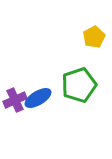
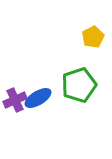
yellow pentagon: moved 1 px left
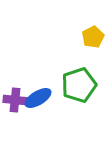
purple cross: rotated 30 degrees clockwise
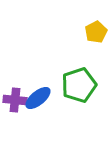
yellow pentagon: moved 3 px right, 5 px up
blue ellipse: rotated 8 degrees counterclockwise
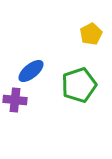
yellow pentagon: moved 5 px left, 2 px down
blue ellipse: moved 7 px left, 27 px up
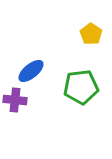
yellow pentagon: rotated 10 degrees counterclockwise
green pentagon: moved 2 px right, 2 px down; rotated 12 degrees clockwise
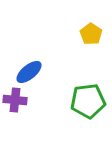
blue ellipse: moved 2 px left, 1 px down
green pentagon: moved 7 px right, 14 px down
